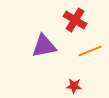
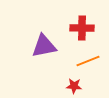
red cross: moved 7 px right, 8 px down; rotated 30 degrees counterclockwise
orange line: moved 2 px left, 10 px down
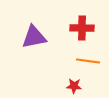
purple triangle: moved 10 px left, 9 px up
orange line: rotated 30 degrees clockwise
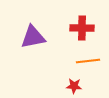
purple triangle: moved 1 px left
orange line: rotated 15 degrees counterclockwise
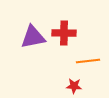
red cross: moved 18 px left, 5 px down
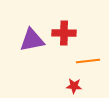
purple triangle: moved 1 px left, 3 px down
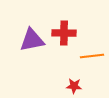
orange line: moved 4 px right, 5 px up
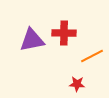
orange line: rotated 20 degrees counterclockwise
red star: moved 3 px right, 2 px up
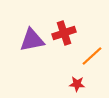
red cross: rotated 20 degrees counterclockwise
orange line: rotated 15 degrees counterclockwise
